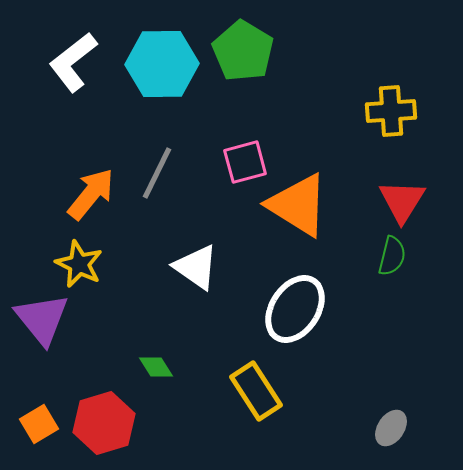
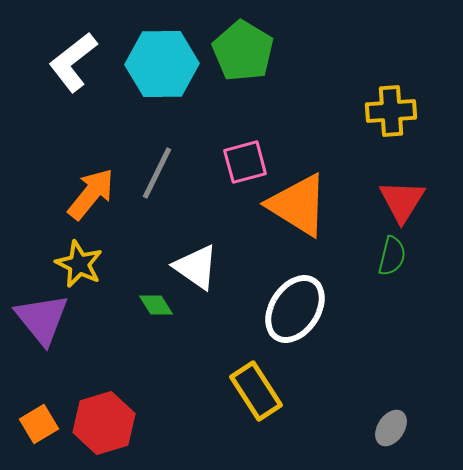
green diamond: moved 62 px up
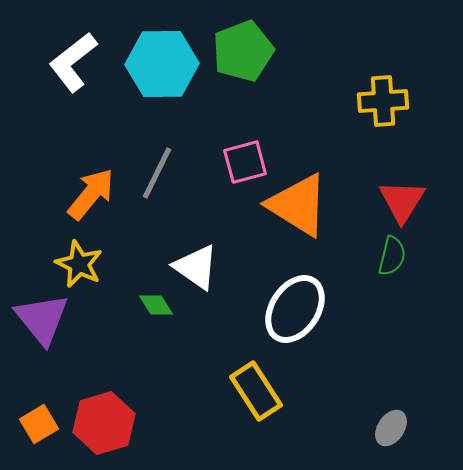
green pentagon: rotated 20 degrees clockwise
yellow cross: moved 8 px left, 10 px up
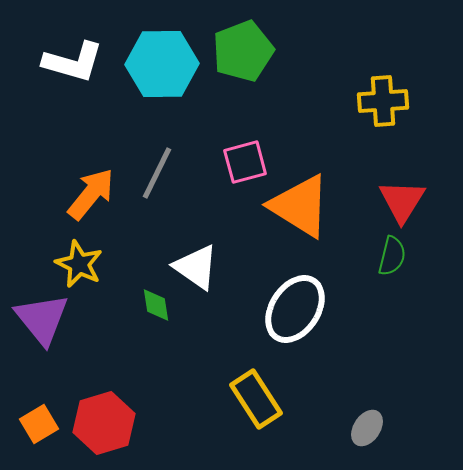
white L-shape: rotated 126 degrees counterclockwise
orange triangle: moved 2 px right, 1 px down
green diamond: rotated 24 degrees clockwise
yellow rectangle: moved 8 px down
gray ellipse: moved 24 px left
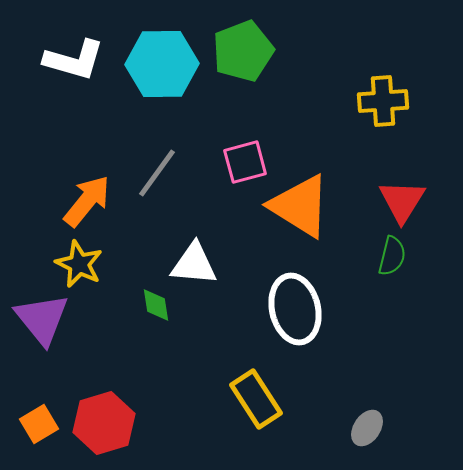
white L-shape: moved 1 px right, 2 px up
gray line: rotated 10 degrees clockwise
orange arrow: moved 4 px left, 7 px down
white triangle: moved 2 px left, 3 px up; rotated 30 degrees counterclockwise
white ellipse: rotated 46 degrees counterclockwise
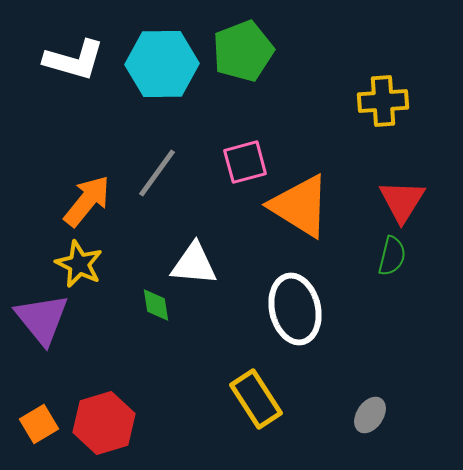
gray ellipse: moved 3 px right, 13 px up
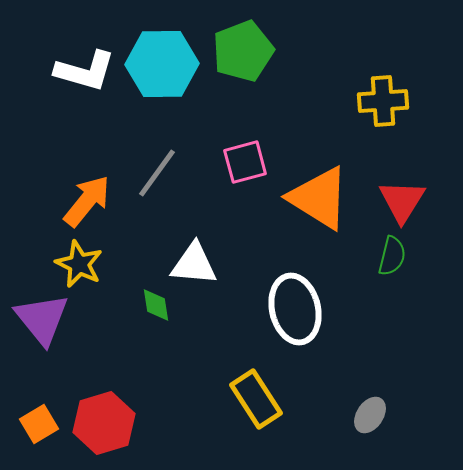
white L-shape: moved 11 px right, 11 px down
orange triangle: moved 19 px right, 8 px up
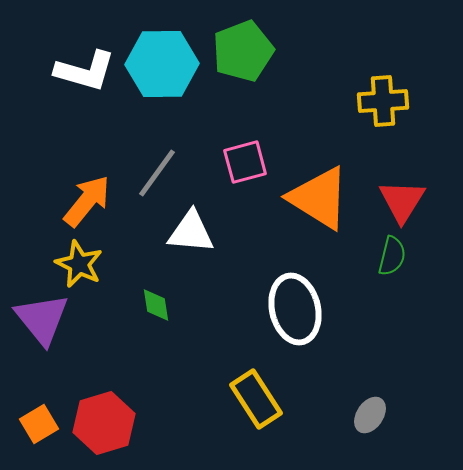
white triangle: moved 3 px left, 32 px up
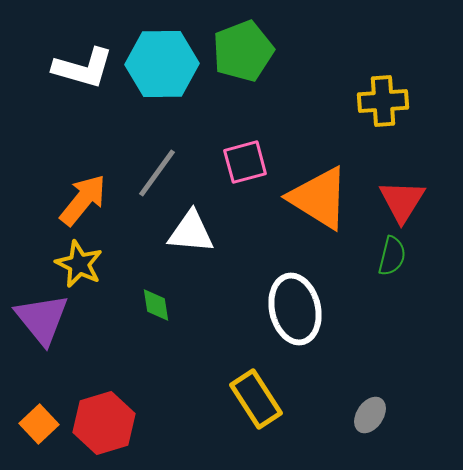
white L-shape: moved 2 px left, 3 px up
orange arrow: moved 4 px left, 1 px up
orange square: rotated 12 degrees counterclockwise
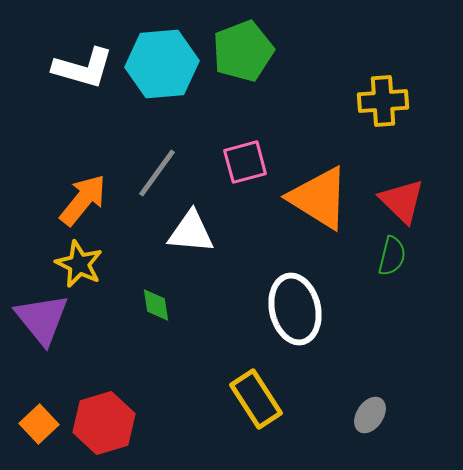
cyan hexagon: rotated 4 degrees counterclockwise
red triangle: rotated 18 degrees counterclockwise
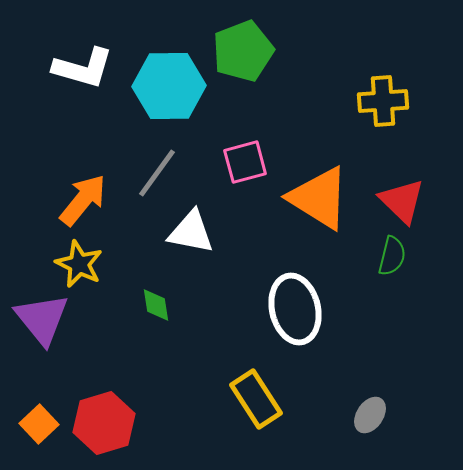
cyan hexagon: moved 7 px right, 22 px down; rotated 4 degrees clockwise
white triangle: rotated 6 degrees clockwise
